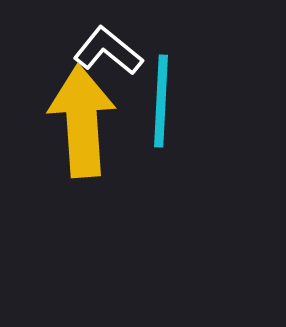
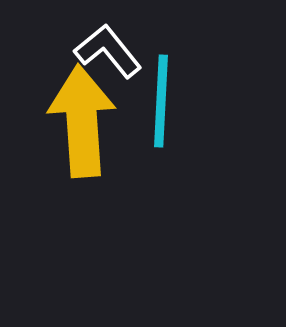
white L-shape: rotated 12 degrees clockwise
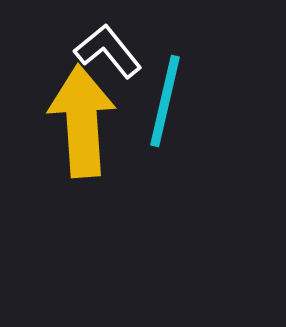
cyan line: moved 4 px right; rotated 10 degrees clockwise
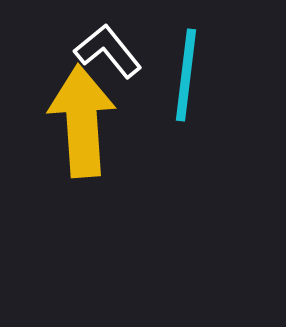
cyan line: moved 21 px right, 26 px up; rotated 6 degrees counterclockwise
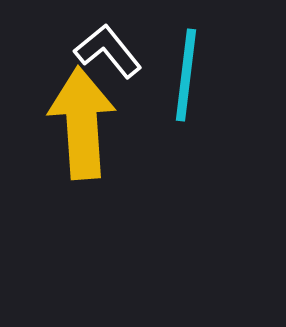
yellow arrow: moved 2 px down
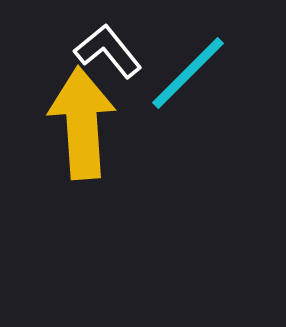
cyan line: moved 2 px right, 2 px up; rotated 38 degrees clockwise
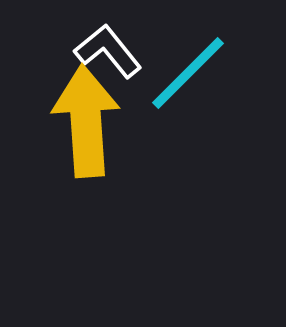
yellow arrow: moved 4 px right, 2 px up
